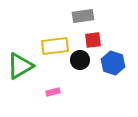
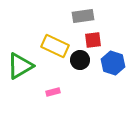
yellow rectangle: rotated 32 degrees clockwise
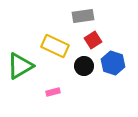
red square: rotated 24 degrees counterclockwise
black circle: moved 4 px right, 6 px down
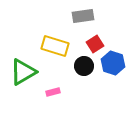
red square: moved 2 px right, 4 px down
yellow rectangle: rotated 8 degrees counterclockwise
green triangle: moved 3 px right, 6 px down
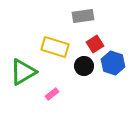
yellow rectangle: moved 1 px down
pink rectangle: moved 1 px left, 2 px down; rotated 24 degrees counterclockwise
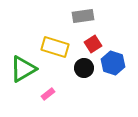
red square: moved 2 px left
black circle: moved 2 px down
green triangle: moved 3 px up
pink rectangle: moved 4 px left
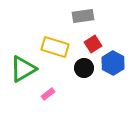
blue hexagon: rotated 10 degrees clockwise
